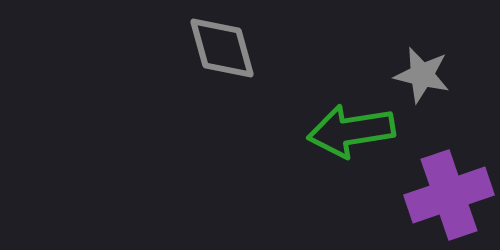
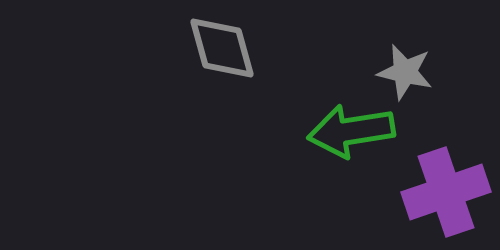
gray star: moved 17 px left, 3 px up
purple cross: moved 3 px left, 3 px up
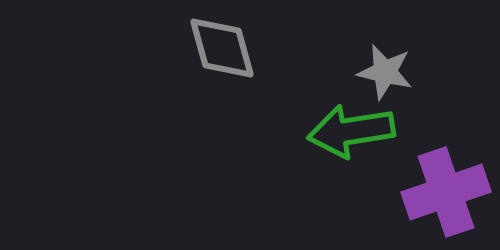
gray star: moved 20 px left
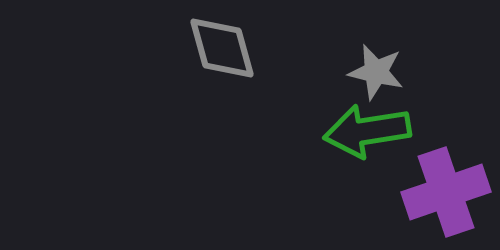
gray star: moved 9 px left
green arrow: moved 16 px right
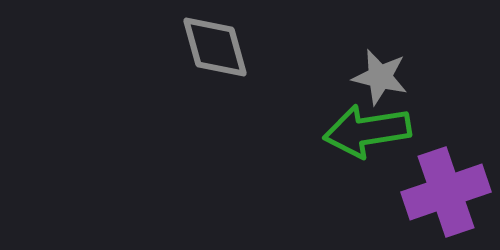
gray diamond: moved 7 px left, 1 px up
gray star: moved 4 px right, 5 px down
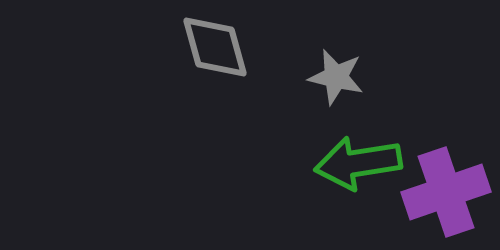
gray star: moved 44 px left
green arrow: moved 9 px left, 32 px down
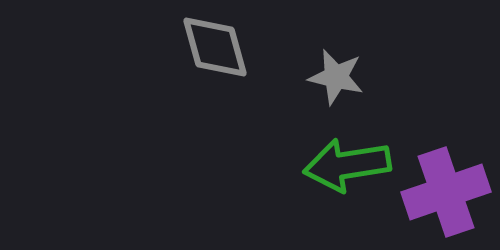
green arrow: moved 11 px left, 2 px down
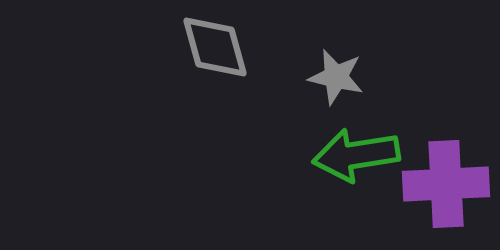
green arrow: moved 9 px right, 10 px up
purple cross: moved 8 px up; rotated 16 degrees clockwise
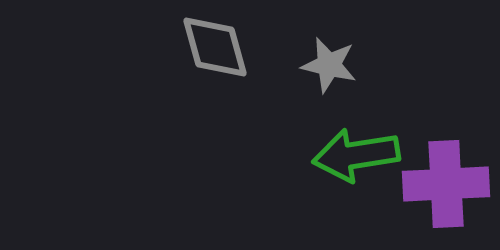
gray star: moved 7 px left, 12 px up
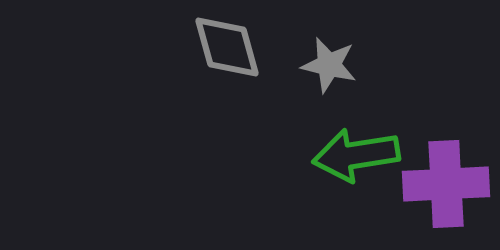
gray diamond: moved 12 px right
